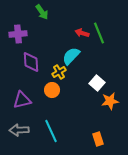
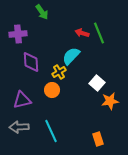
gray arrow: moved 3 px up
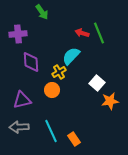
orange rectangle: moved 24 px left; rotated 16 degrees counterclockwise
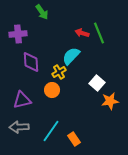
cyan line: rotated 60 degrees clockwise
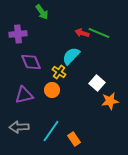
green line: rotated 45 degrees counterclockwise
purple diamond: rotated 20 degrees counterclockwise
yellow cross: rotated 24 degrees counterclockwise
purple triangle: moved 2 px right, 5 px up
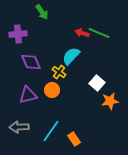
purple triangle: moved 4 px right
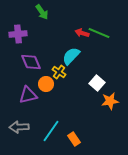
orange circle: moved 6 px left, 6 px up
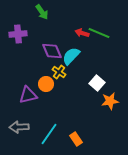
purple diamond: moved 21 px right, 11 px up
cyan line: moved 2 px left, 3 px down
orange rectangle: moved 2 px right
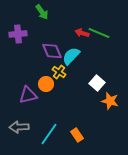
orange star: rotated 24 degrees clockwise
orange rectangle: moved 1 px right, 4 px up
